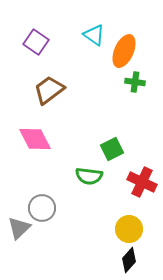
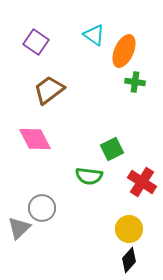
red cross: rotated 8 degrees clockwise
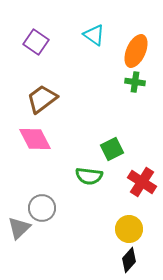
orange ellipse: moved 12 px right
brown trapezoid: moved 7 px left, 9 px down
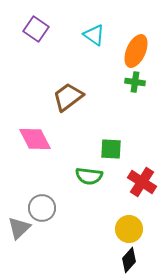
purple square: moved 13 px up
brown trapezoid: moved 26 px right, 2 px up
green square: moved 1 px left; rotated 30 degrees clockwise
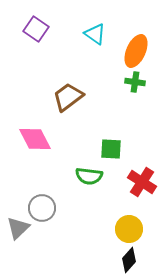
cyan triangle: moved 1 px right, 1 px up
gray triangle: moved 1 px left
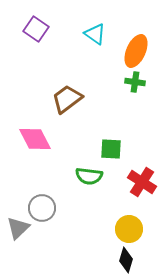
brown trapezoid: moved 1 px left, 2 px down
black diamond: moved 3 px left; rotated 25 degrees counterclockwise
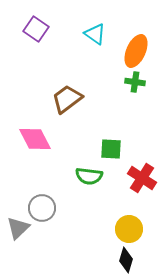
red cross: moved 4 px up
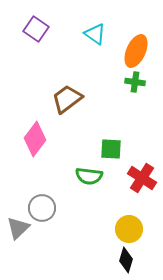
pink diamond: rotated 64 degrees clockwise
